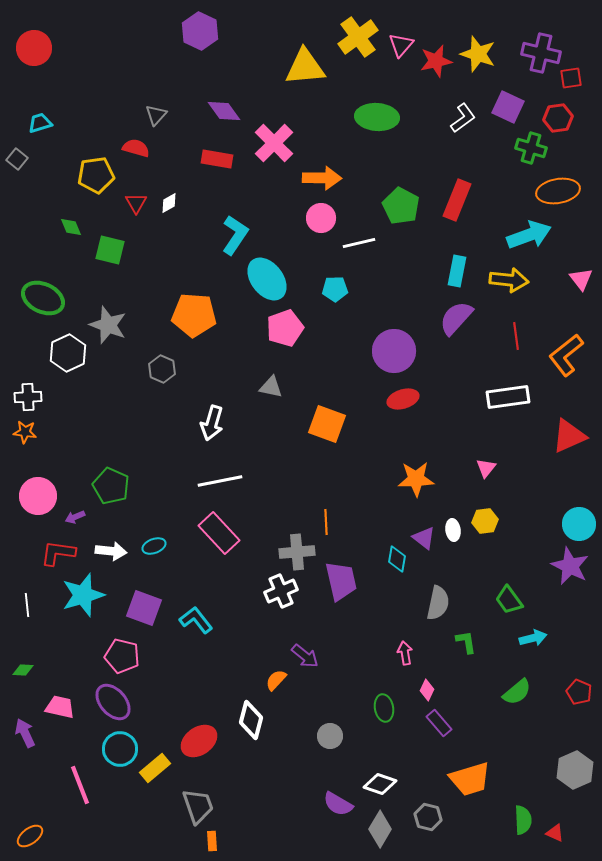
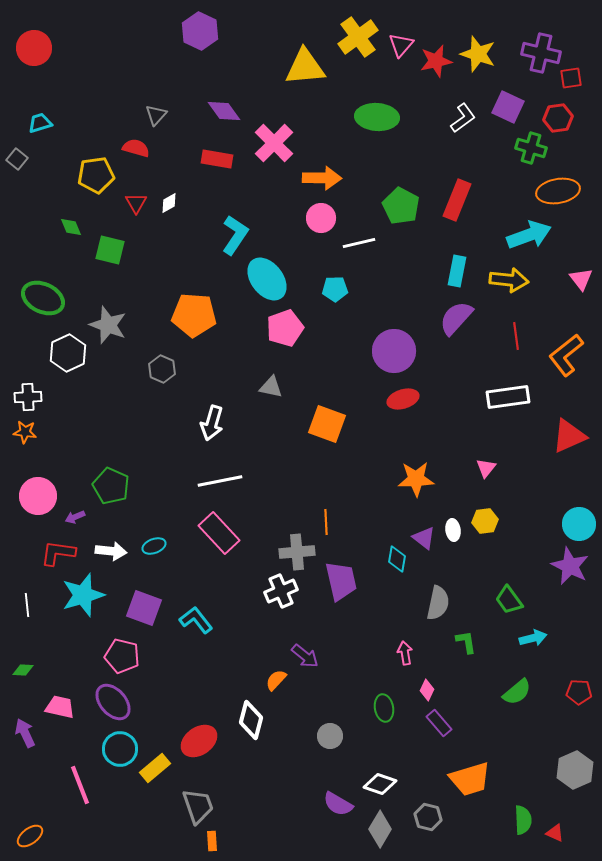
red pentagon at (579, 692): rotated 20 degrees counterclockwise
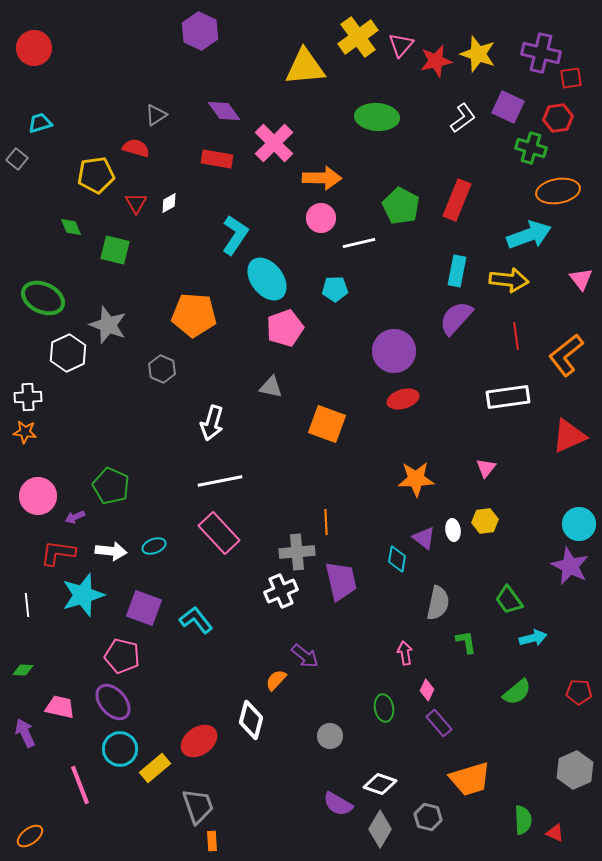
gray triangle at (156, 115): rotated 15 degrees clockwise
green square at (110, 250): moved 5 px right
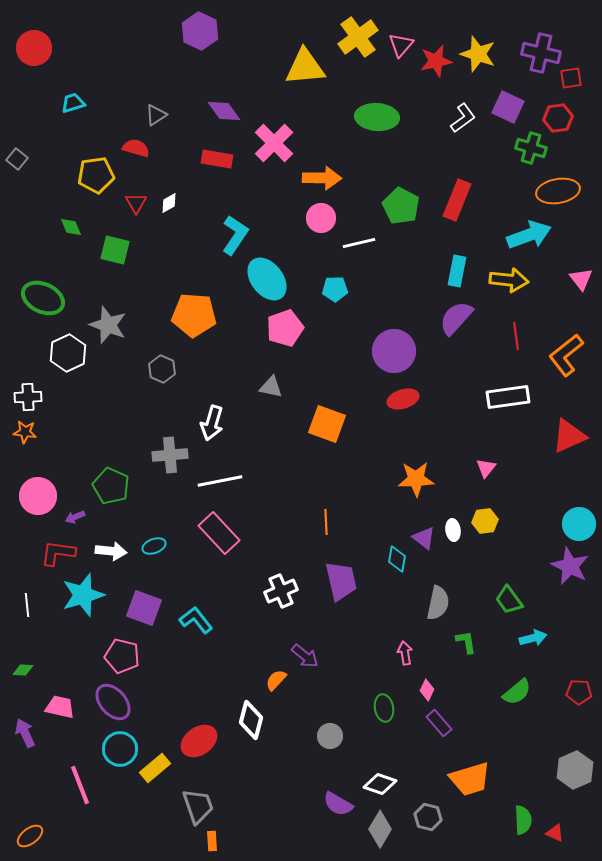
cyan trapezoid at (40, 123): moved 33 px right, 20 px up
gray cross at (297, 552): moved 127 px left, 97 px up
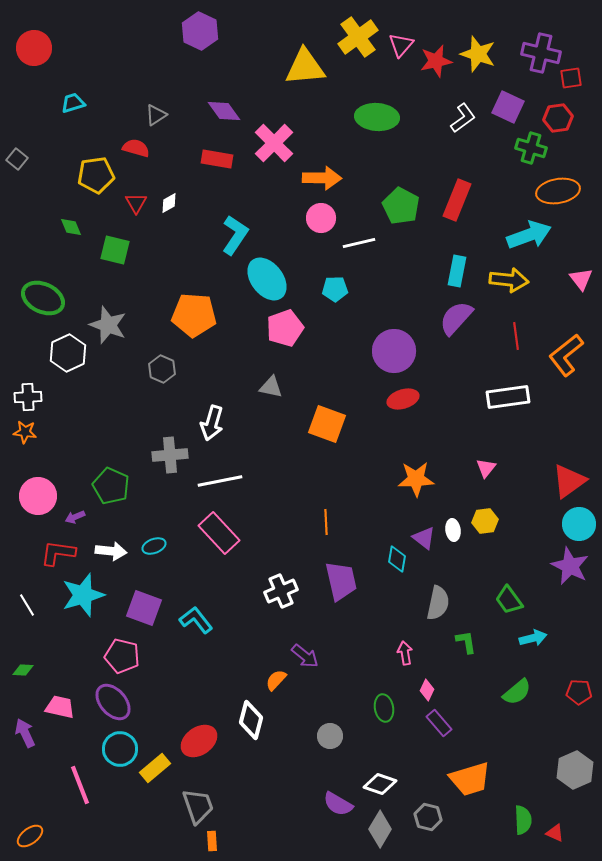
red triangle at (569, 436): moved 45 px down; rotated 12 degrees counterclockwise
white line at (27, 605): rotated 25 degrees counterclockwise
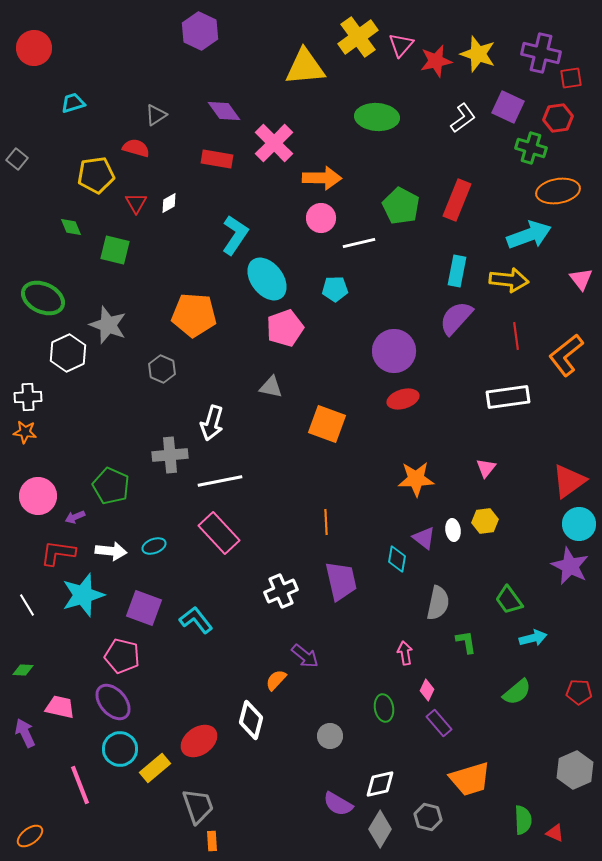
white diamond at (380, 784): rotated 32 degrees counterclockwise
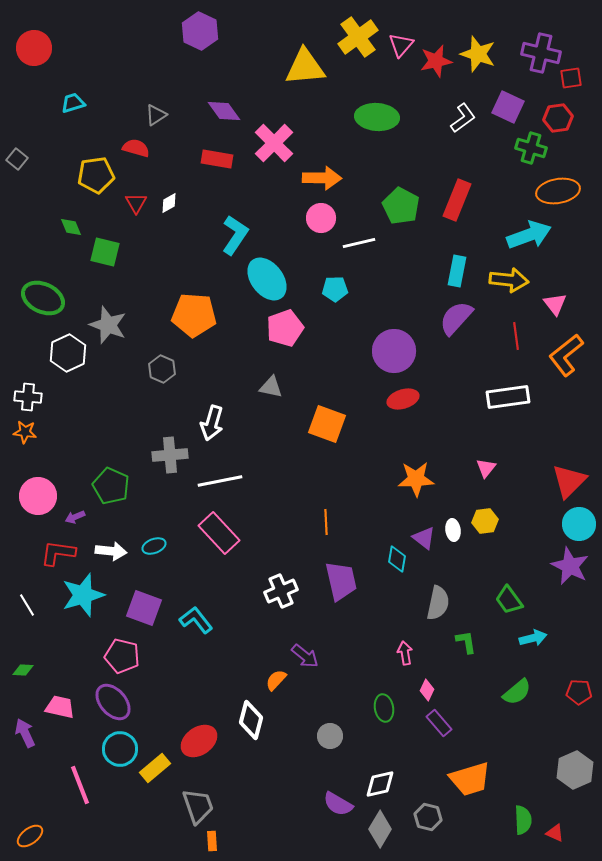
green square at (115, 250): moved 10 px left, 2 px down
pink triangle at (581, 279): moved 26 px left, 25 px down
white cross at (28, 397): rotated 8 degrees clockwise
red triangle at (569, 481): rotated 9 degrees counterclockwise
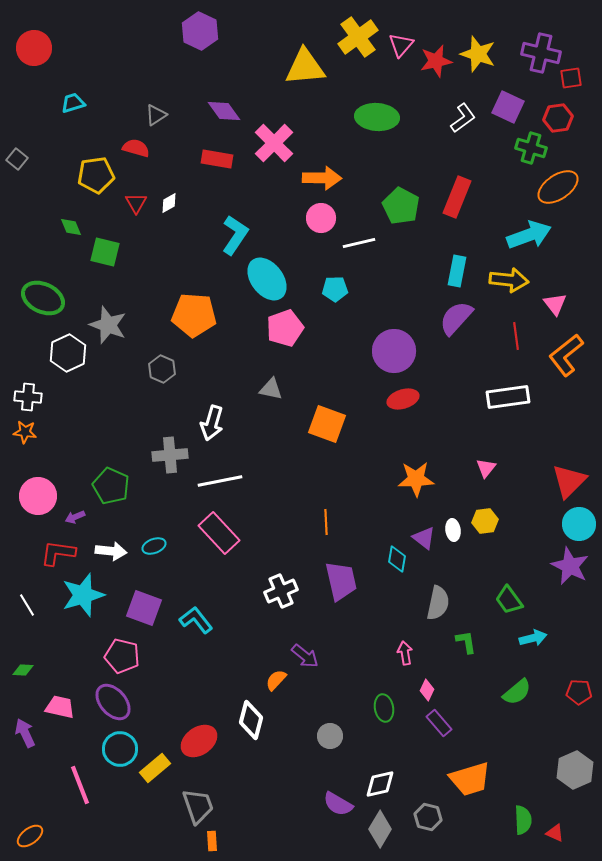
orange ellipse at (558, 191): moved 4 px up; rotated 24 degrees counterclockwise
red rectangle at (457, 200): moved 3 px up
gray triangle at (271, 387): moved 2 px down
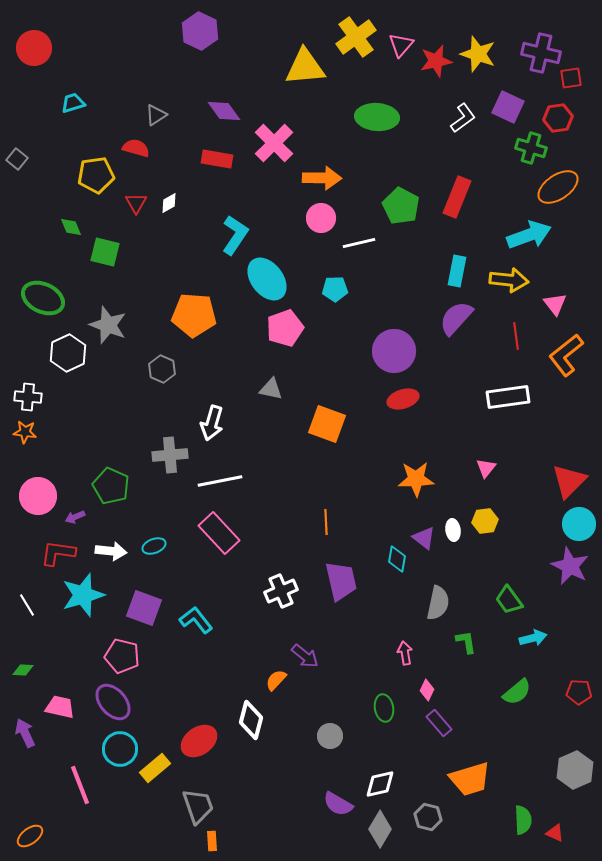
yellow cross at (358, 37): moved 2 px left
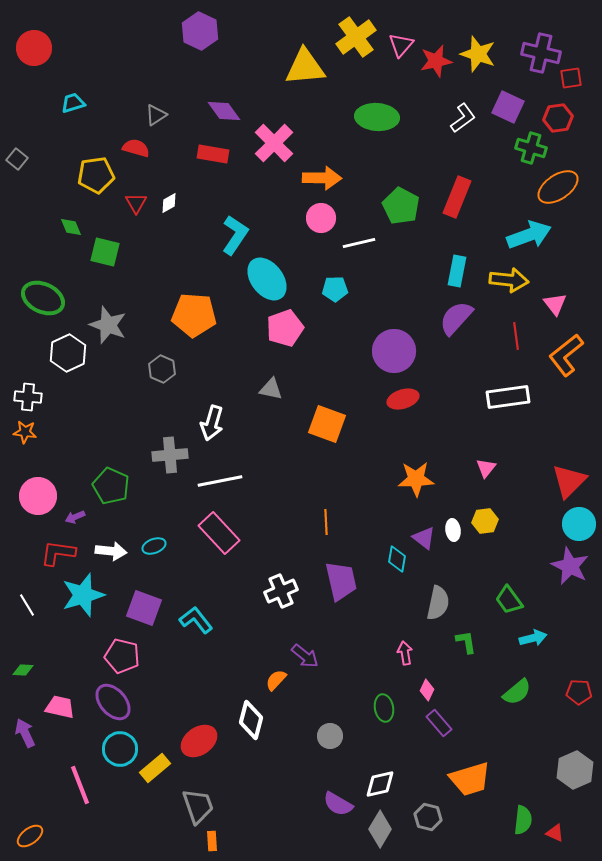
red rectangle at (217, 159): moved 4 px left, 5 px up
green semicircle at (523, 820): rotated 8 degrees clockwise
